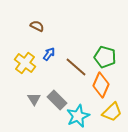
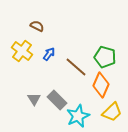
yellow cross: moved 3 px left, 12 px up
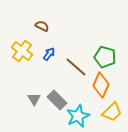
brown semicircle: moved 5 px right
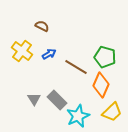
blue arrow: rotated 24 degrees clockwise
brown line: rotated 10 degrees counterclockwise
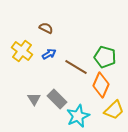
brown semicircle: moved 4 px right, 2 px down
gray rectangle: moved 1 px up
yellow trapezoid: moved 2 px right, 2 px up
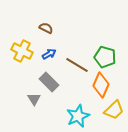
yellow cross: rotated 10 degrees counterclockwise
brown line: moved 1 px right, 2 px up
gray rectangle: moved 8 px left, 17 px up
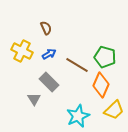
brown semicircle: rotated 40 degrees clockwise
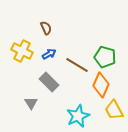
gray triangle: moved 3 px left, 4 px down
yellow trapezoid: rotated 105 degrees clockwise
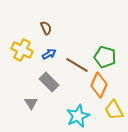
yellow cross: moved 1 px up
orange diamond: moved 2 px left
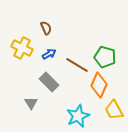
yellow cross: moved 2 px up
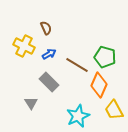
yellow cross: moved 2 px right, 2 px up
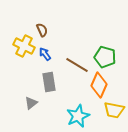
brown semicircle: moved 4 px left, 2 px down
blue arrow: moved 4 px left; rotated 96 degrees counterclockwise
gray rectangle: rotated 36 degrees clockwise
gray triangle: rotated 24 degrees clockwise
yellow trapezoid: rotated 50 degrees counterclockwise
